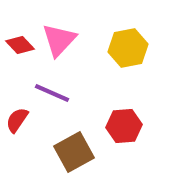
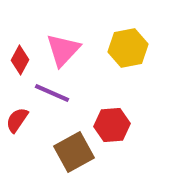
pink triangle: moved 4 px right, 10 px down
red diamond: moved 15 px down; rotated 72 degrees clockwise
red hexagon: moved 12 px left, 1 px up
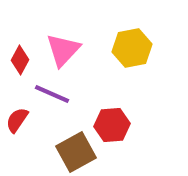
yellow hexagon: moved 4 px right
purple line: moved 1 px down
brown square: moved 2 px right
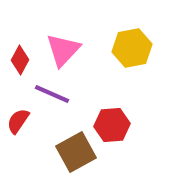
red semicircle: moved 1 px right, 1 px down
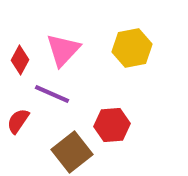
brown square: moved 4 px left; rotated 9 degrees counterclockwise
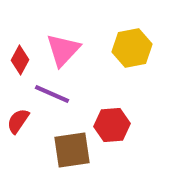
brown square: moved 2 px up; rotated 30 degrees clockwise
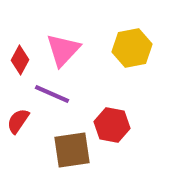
red hexagon: rotated 16 degrees clockwise
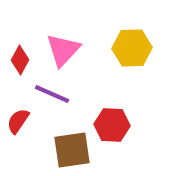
yellow hexagon: rotated 9 degrees clockwise
red hexagon: rotated 8 degrees counterclockwise
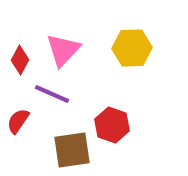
red hexagon: rotated 16 degrees clockwise
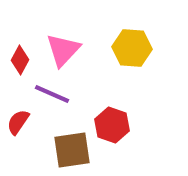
yellow hexagon: rotated 6 degrees clockwise
red semicircle: moved 1 px down
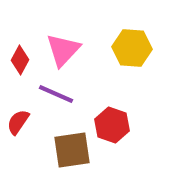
purple line: moved 4 px right
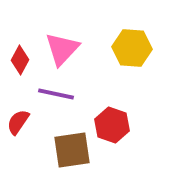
pink triangle: moved 1 px left, 1 px up
purple line: rotated 12 degrees counterclockwise
